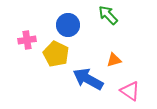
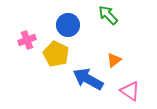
pink cross: rotated 12 degrees counterclockwise
orange triangle: rotated 21 degrees counterclockwise
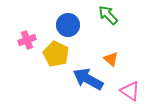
orange triangle: moved 3 px left, 1 px up; rotated 42 degrees counterclockwise
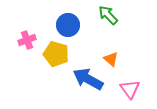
yellow pentagon: rotated 10 degrees counterclockwise
pink triangle: moved 2 px up; rotated 20 degrees clockwise
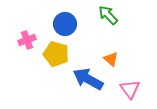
blue circle: moved 3 px left, 1 px up
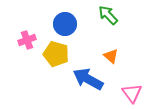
orange triangle: moved 3 px up
pink triangle: moved 2 px right, 4 px down
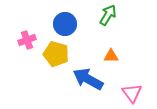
green arrow: rotated 75 degrees clockwise
orange triangle: rotated 42 degrees counterclockwise
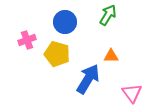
blue circle: moved 2 px up
yellow pentagon: moved 1 px right
blue arrow: rotated 92 degrees clockwise
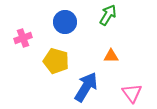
pink cross: moved 4 px left, 2 px up
yellow pentagon: moved 1 px left, 7 px down
blue arrow: moved 2 px left, 8 px down
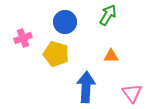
yellow pentagon: moved 7 px up
blue arrow: rotated 28 degrees counterclockwise
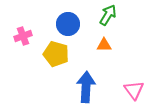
blue circle: moved 3 px right, 2 px down
pink cross: moved 2 px up
orange triangle: moved 7 px left, 11 px up
pink triangle: moved 2 px right, 3 px up
